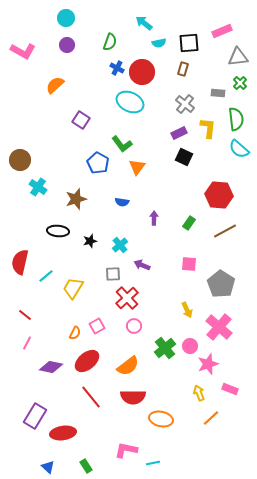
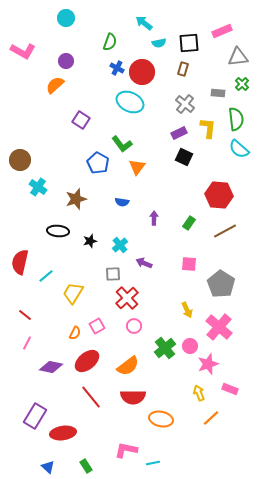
purple circle at (67, 45): moved 1 px left, 16 px down
green cross at (240, 83): moved 2 px right, 1 px down
purple arrow at (142, 265): moved 2 px right, 2 px up
yellow trapezoid at (73, 288): moved 5 px down
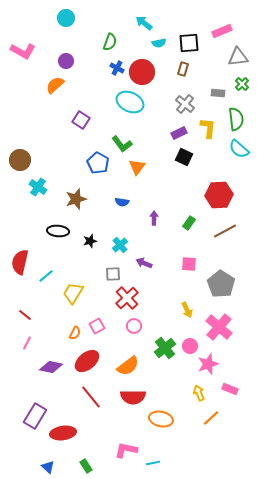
red hexagon at (219, 195): rotated 8 degrees counterclockwise
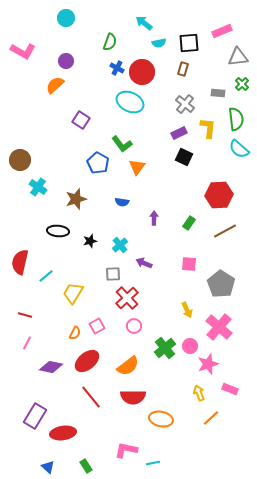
red line at (25, 315): rotated 24 degrees counterclockwise
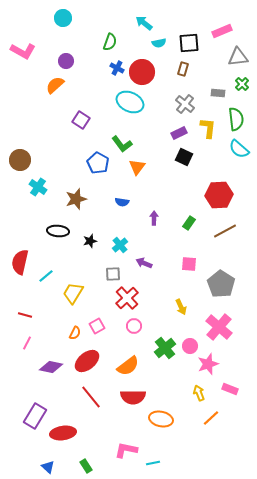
cyan circle at (66, 18): moved 3 px left
yellow arrow at (187, 310): moved 6 px left, 3 px up
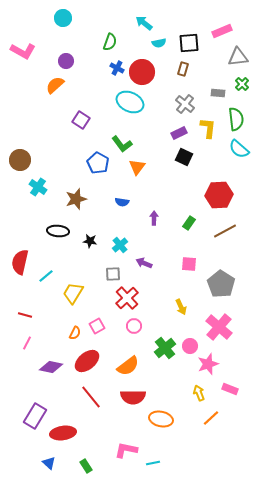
black star at (90, 241): rotated 24 degrees clockwise
blue triangle at (48, 467): moved 1 px right, 4 px up
